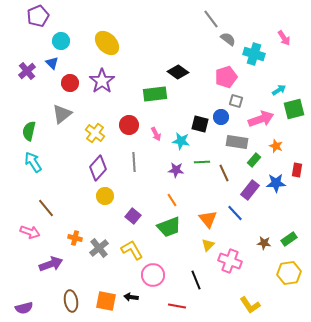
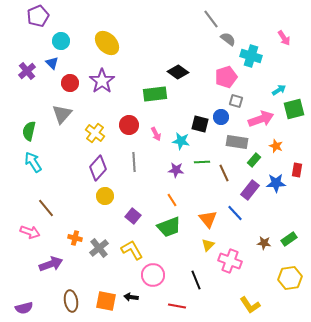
cyan cross at (254, 54): moved 3 px left, 2 px down
gray triangle at (62, 114): rotated 10 degrees counterclockwise
yellow hexagon at (289, 273): moved 1 px right, 5 px down
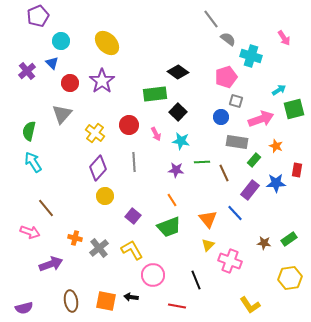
black square at (200, 124): moved 22 px left, 12 px up; rotated 30 degrees clockwise
